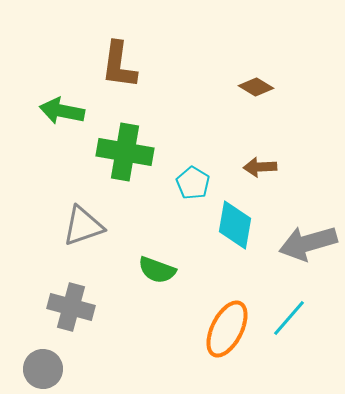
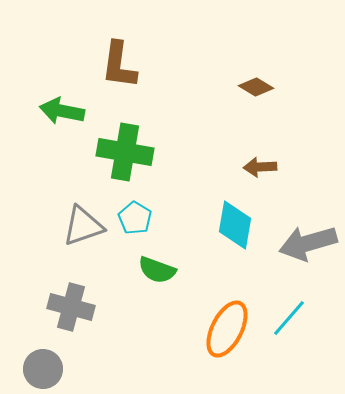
cyan pentagon: moved 58 px left, 35 px down
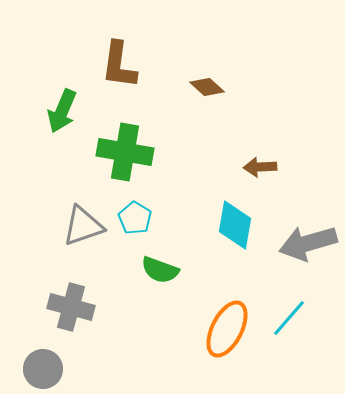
brown diamond: moved 49 px left; rotated 12 degrees clockwise
green arrow: rotated 78 degrees counterclockwise
green semicircle: moved 3 px right
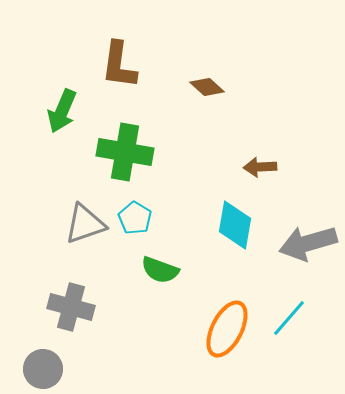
gray triangle: moved 2 px right, 2 px up
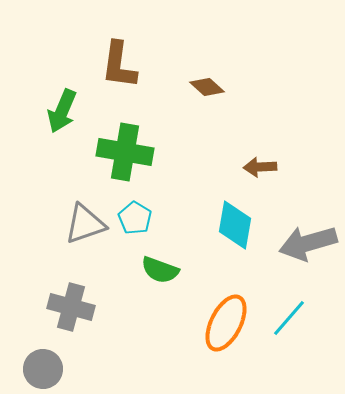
orange ellipse: moved 1 px left, 6 px up
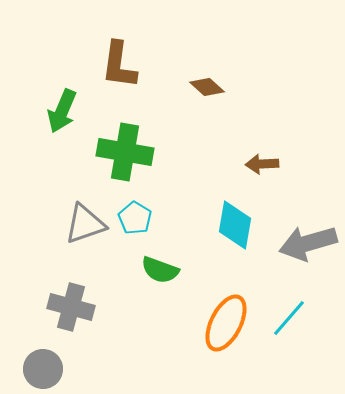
brown arrow: moved 2 px right, 3 px up
